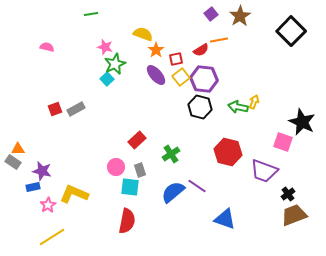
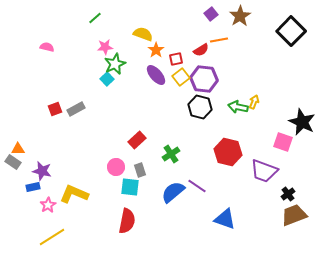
green line at (91, 14): moved 4 px right, 4 px down; rotated 32 degrees counterclockwise
pink star at (105, 47): rotated 21 degrees counterclockwise
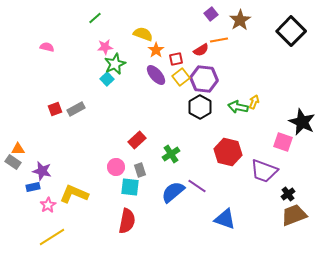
brown star at (240, 16): moved 4 px down
black hexagon at (200, 107): rotated 15 degrees clockwise
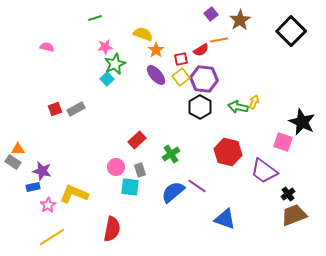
green line at (95, 18): rotated 24 degrees clockwise
red square at (176, 59): moved 5 px right
purple trapezoid at (264, 171): rotated 16 degrees clockwise
red semicircle at (127, 221): moved 15 px left, 8 px down
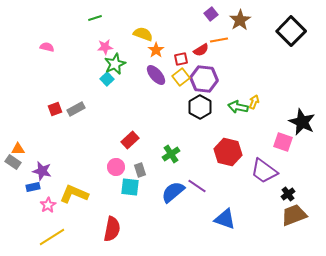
red rectangle at (137, 140): moved 7 px left
